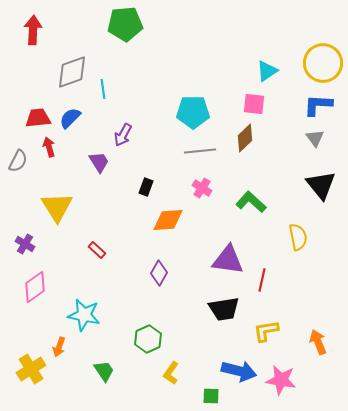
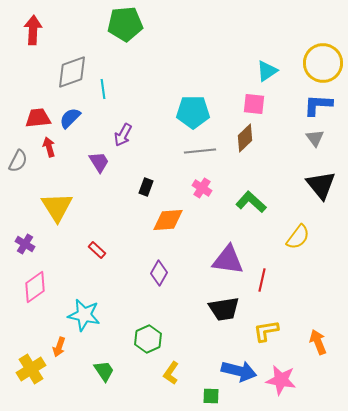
yellow semicircle at (298, 237): rotated 48 degrees clockwise
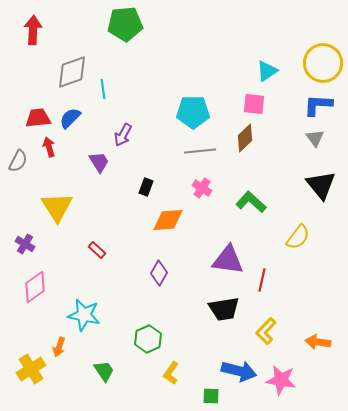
yellow L-shape at (266, 331): rotated 36 degrees counterclockwise
orange arrow at (318, 342): rotated 60 degrees counterclockwise
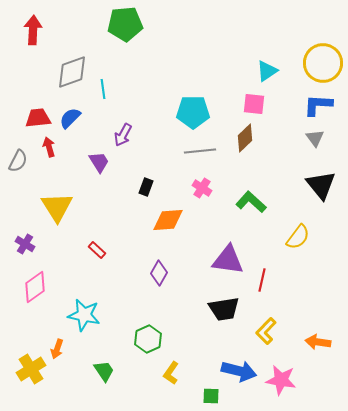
orange arrow at (59, 347): moved 2 px left, 2 px down
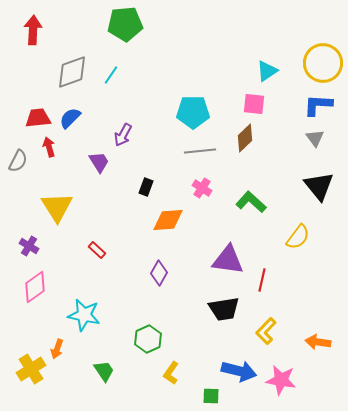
cyan line at (103, 89): moved 8 px right, 14 px up; rotated 42 degrees clockwise
black triangle at (321, 185): moved 2 px left, 1 px down
purple cross at (25, 244): moved 4 px right, 2 px down
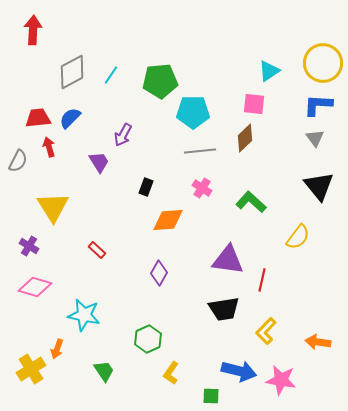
green pentagon at (125, 24): moved 35 px right, 57 px down
cyan triangle at (267, 71): moved 2 px right
gray diamond at (72, 72): rotated 9 degrees counterclockwise
yellow triangle at (57, 207): moved 4 px left
pink diamond at (35, 287): rotated 52 degrees clockwise
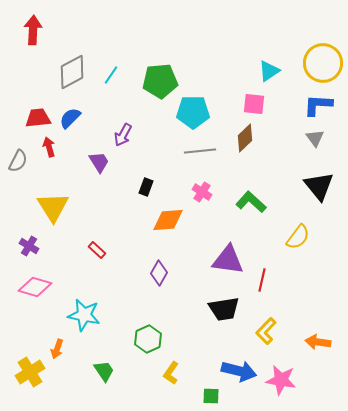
pink cross at (202, 188): moved 4 px down
yellow cross at (31, 369): moved 1 px left, 3 px down
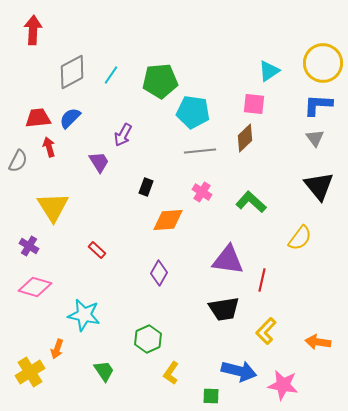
cyan pentagon at (193, 112): rotated 8 degrees clockwise
yellow semicircle at (298, 237): moved 2 px right, 1 px down
pink star at (281, 380): moved 2 px right, 5 px down
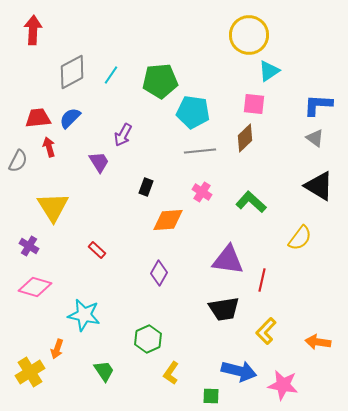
yellow circle at (323, 63): moved 74 px left, 28 px up
gray triangle at (315, 138): rotated 18 degrees counterclockwise
black triangle at (319, 186): rotated 20 degrees counterclockwise
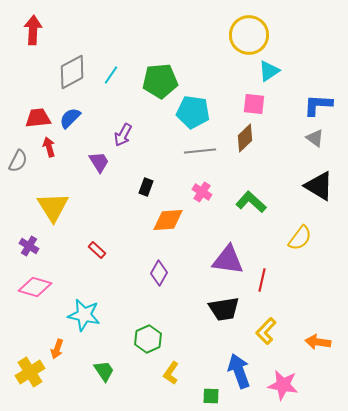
blue arrow at (239, 371): rotated 124 degrees counterclockwise
